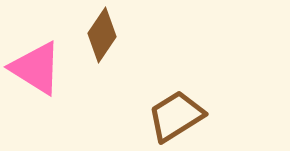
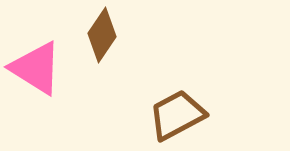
brown trapezoid: moved 1 px right, 1 px up; rotated 4 degrees clockwise
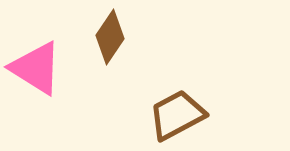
brown diamond: moved 8 px right, 2 px down
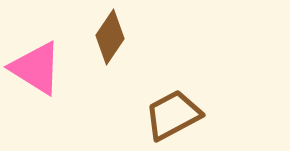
brown trapezoid: moved 4 px left
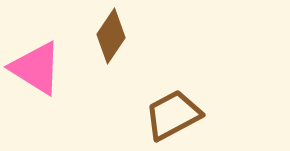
brown diamond: moved 1 px right, 1 px up
